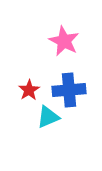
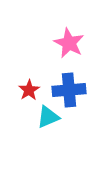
pink star: moved 5 px right, 2 px down
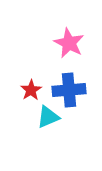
red star: moved 2 px right
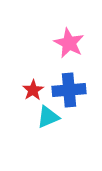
red star: moved 2 px right
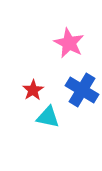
blue cross: moved 13 px right; rotated 36 degrees clockwise
cyan triangle: rotated 35 degrees clockwise
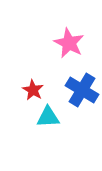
red star: rotated 10 degrees counterclockwise
cyan triangle: rotated 15 degrees counterclockwise
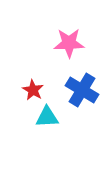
pink star: rotated 28 degrees counterclockwise
cyan triangle: moved 1 px left
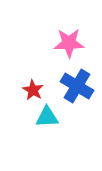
blue cross: moved 5 px left, 4 px up
